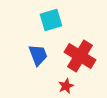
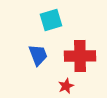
red cross: rotated 32 degrees counterclockwise
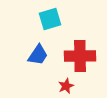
cyan square: moved 1 px left, 1 px up
blue trapezoid: rotated 55 degrees clockwise
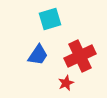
red cross: rotated 24 degrees counterclockwise
red star: moved 3 px up
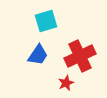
cyan square: moved 4 px left, 2 px down
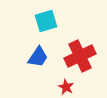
blue trapezoid: moved 2 px down
red star: moved 4 px down; rotated 21 degrees counterclockwise
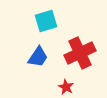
red cross: moved 3 px up
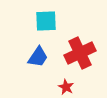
cyan square: rotated 15 degrees clockwise
